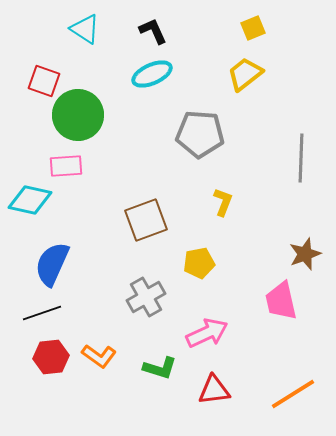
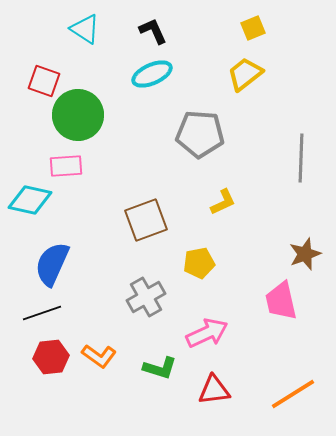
yellow L-shape: rotated 44 degrees clockwise
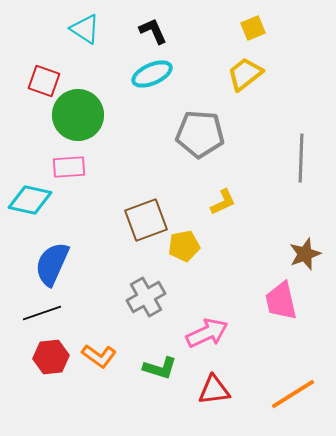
pink rectangle: moved 3 px right, 1 px down
yellow pentagon: moved 15 px left, 17 px up
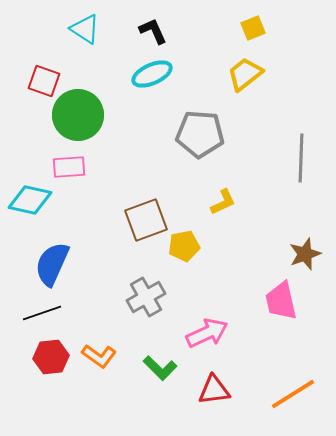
green L-shape: rotated 28 degrees clockwise
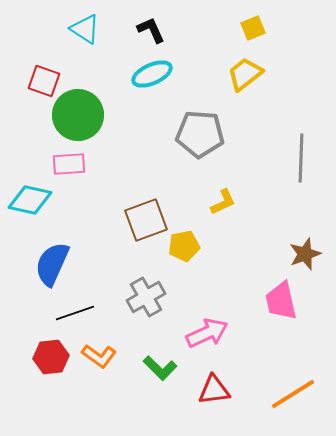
black L-shape: moved 2 px left, 1 px up
pink rectangle: moved 3 px up
black line: moved 33 px right
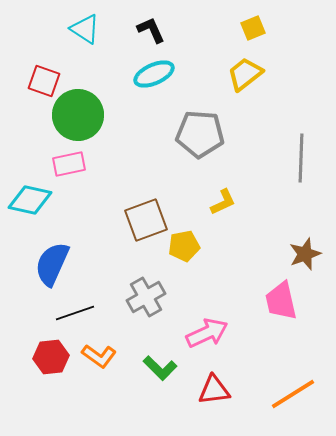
cyan ellipse: moved 2 px right
pink rectangle: rotated 8 degrees counterclockwise
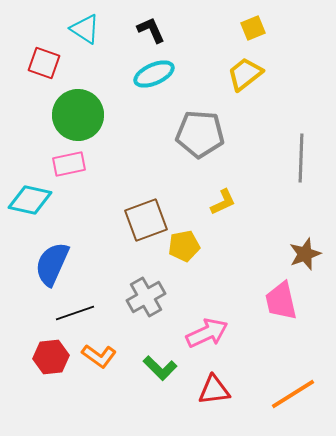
red square: moved 18 px up
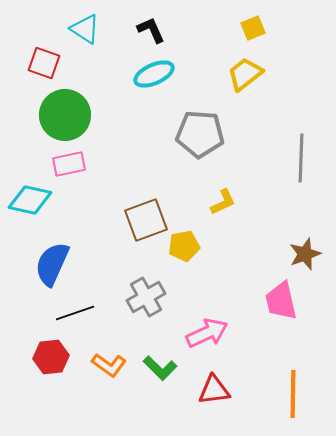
green circle: moved 13 px left
orange L-shape: moved 10 px right, 9 px down
orange line: rotated 57 degrees counterclockwise
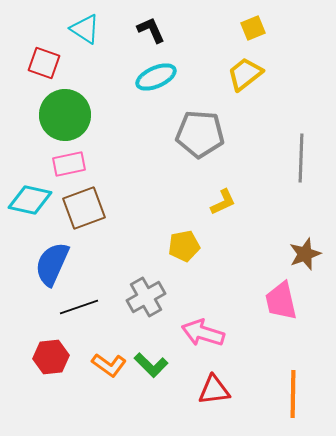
cyan ellipse: moved 2 px right, 3 px down
brown square: moved 62 px left, 12 px up
black line: moved 4 px right, 6 px up
pink arrow: moved 4 px left; rotated 138 degrees counterclockwise
green L-shape: moved 9 px left, 3 px up
